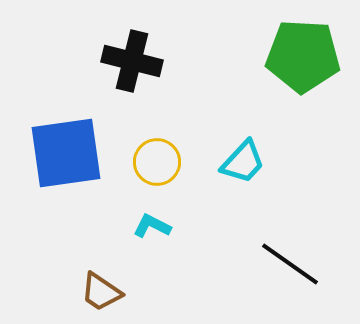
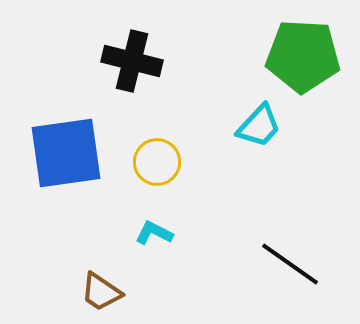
cyan trapezoid: moved 16 px right, 36 px up
cyan L-shape: moved 2 px right, 7 px down
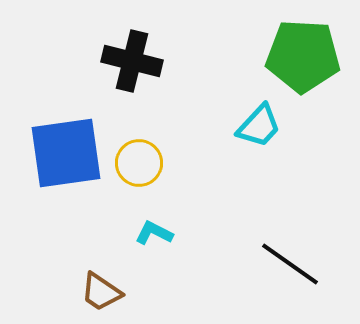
yellow circle: moved 18 px left, 1 px down
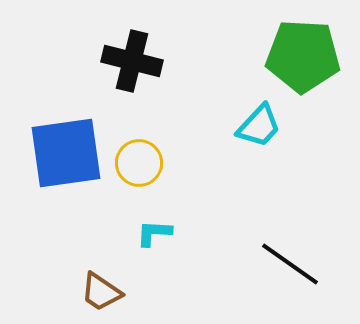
cyan L-shape: rotated 24 degrees counterclockwise
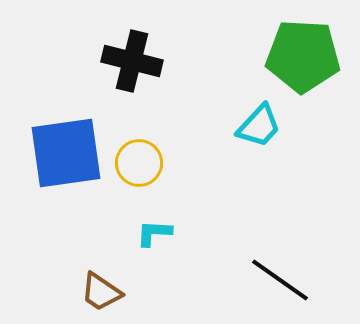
black line: moved 10 px left, 16 px down
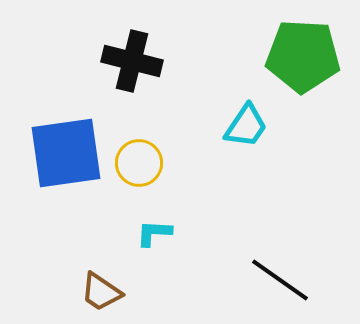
cyan trapezoid: moved 13 px left; rotated 9 degrees counterclockwise
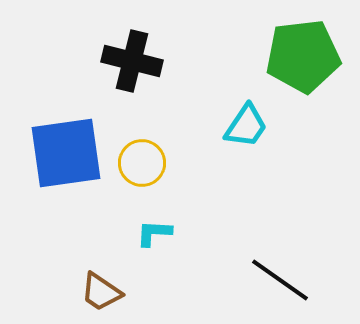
green pentagon: rotated 10 degrees counterclockwise
yellow circle: moved 3 px right
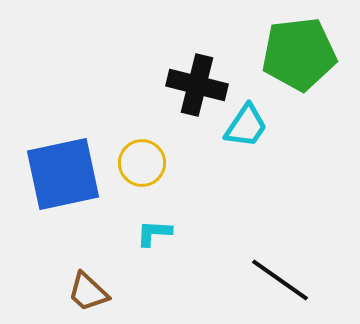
green pentagon: moved 4 px left, 2 px up
black cross: moved 65 px right, 24 px down
blue square: moved 3 px left, 21 px down; rotated 4 degrees counterclockwise
brown trapezoid: moved 13 px left; rotated 9 degrees clockwise
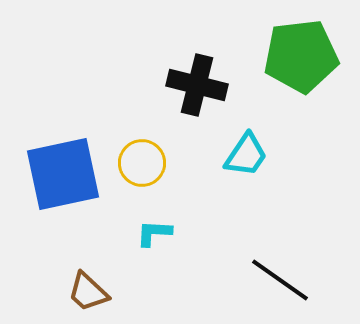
green pentagon: moved 2 px right, 2 px down
cyan trapezoid: moved 29 px down
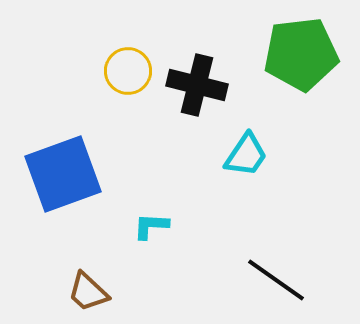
green pentagon: moved 2 px up
yellow circle: moved 14 px left, 92 px up
blue square: rotated 8 degrees counterclockwise
cyan L-shape: moved 3 px left, 7 px up
black line: moved 4 px left
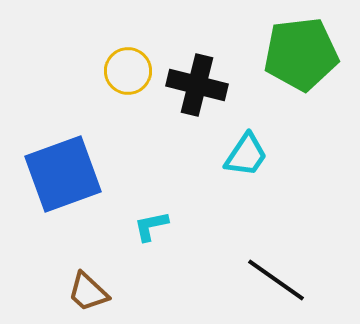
cyan L-shape: rotated 15 degrees counterclockwise
